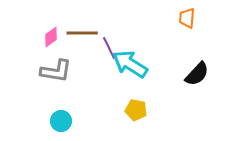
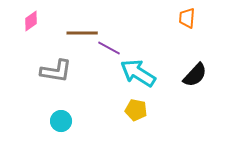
pink diamond: moved 20 px left, 16 px up
purple line: rotated 35 degrees counterclockwise
cyan arrow: moved 8 px right, 9 px down
black semicircle: moved 2 px left, 1 px down
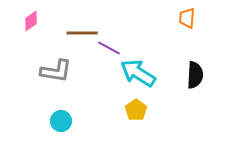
black semicircle: rotated 40 degrees counterclockwise
yellow pentagon: rotated 25 degrees clockwise
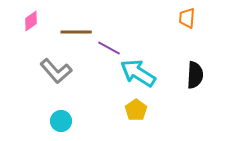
brown line: moved 6 px left, 1 px up
gray L-shape: rotated 40 degrees clockwise
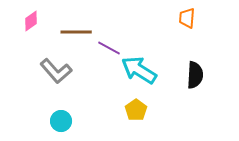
cyan arrow: moved 1 px right, 3 px up
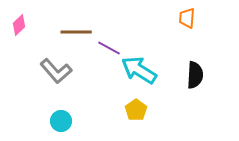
pink diamond: moved 12 px left, 4 px down; rotated 10 degrees counterclockwise
